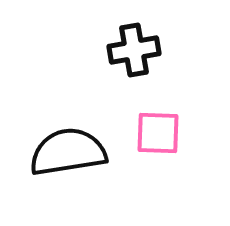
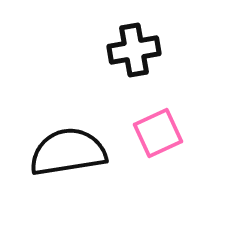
pink square: rotated 27 degrees counterclockwise
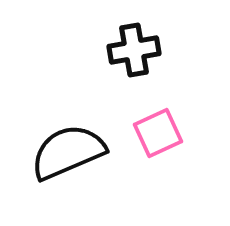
black semicircle: rotated 14 degrees counterclockwise
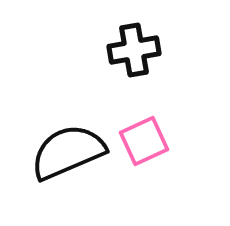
pink square: moved 14 px left, 8 px down
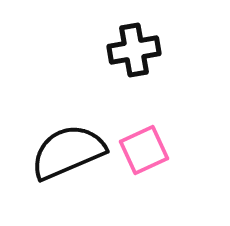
pink square: moved 9 px down
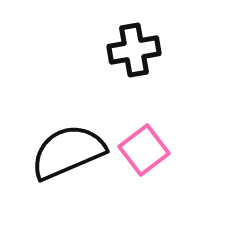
pink square: rotated 12 degrees counterclockwise
